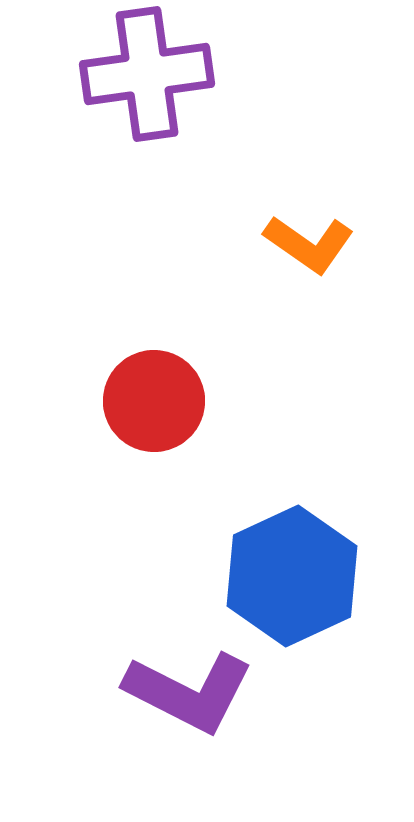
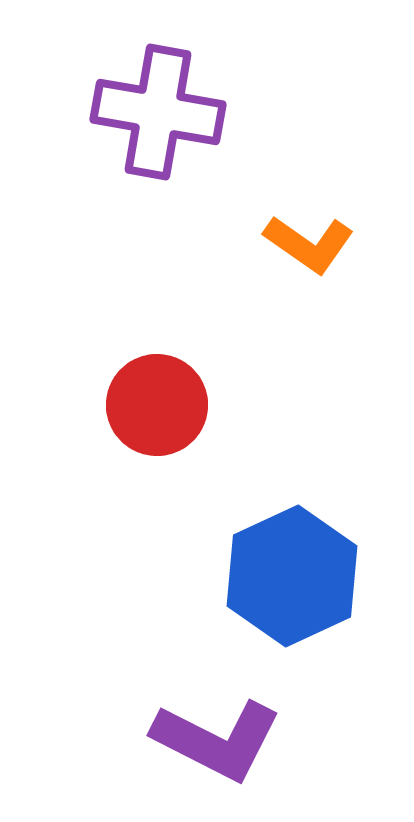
purple cross: moved 11 px right, 38 px down; rotated 18 degrees clockwise
red circle: moved 3 px right, 4 px down
purple L-shape: moved 28 px right, 48 px down
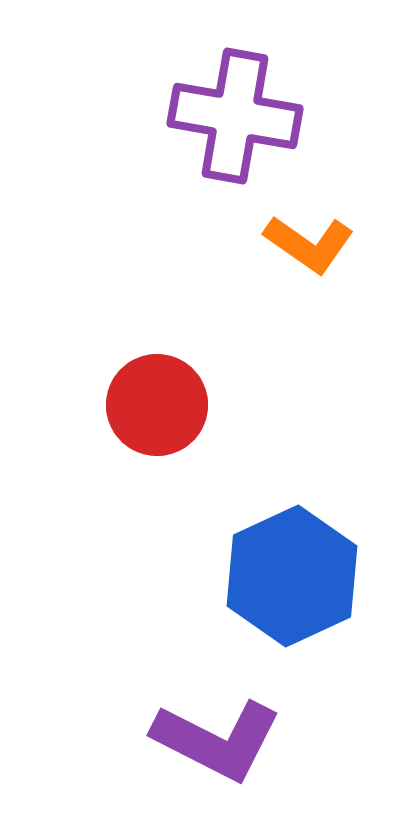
purple cross: moved 77 px right, 4 px down
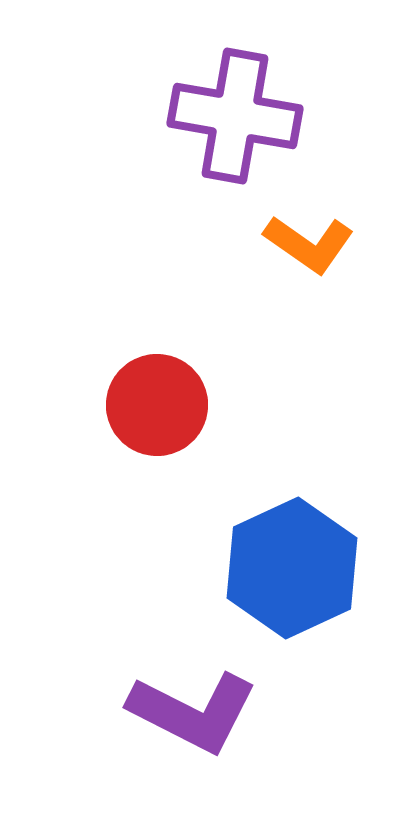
blue hexagon: moved 8 px up
purple L-shape: moved 24 px left, 28 px up
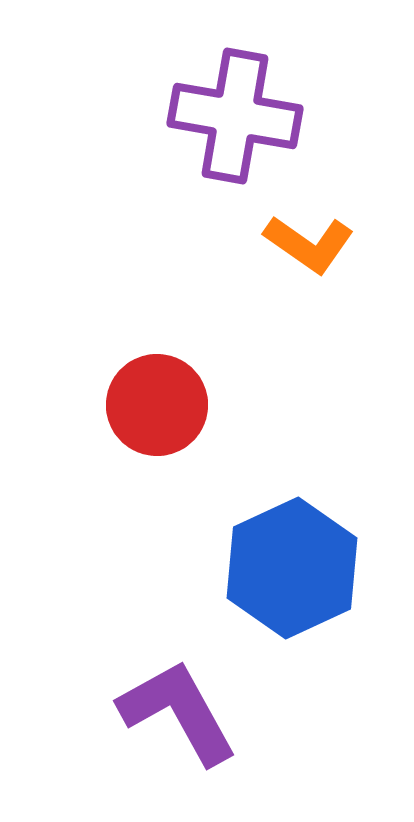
purple L-shape: moved 15 px left; rotated 146 degrees counterclockwise
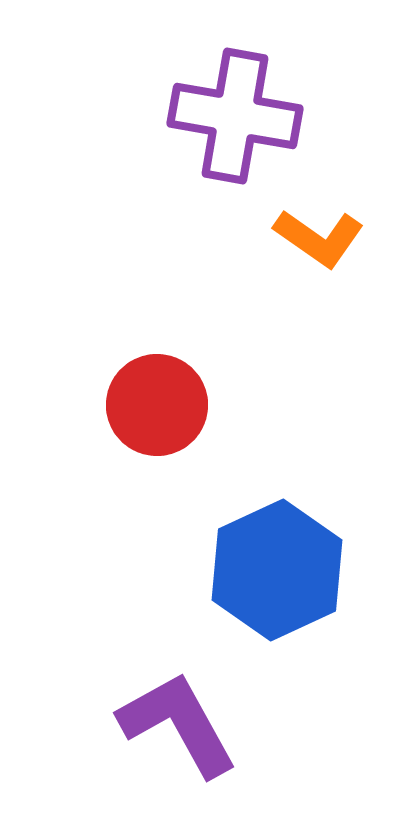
orange L-shape: moved 10 px right, 6 px up
blue hexagon: moved 15 px left, 2 px down
purple L-shape: moved 12 px down
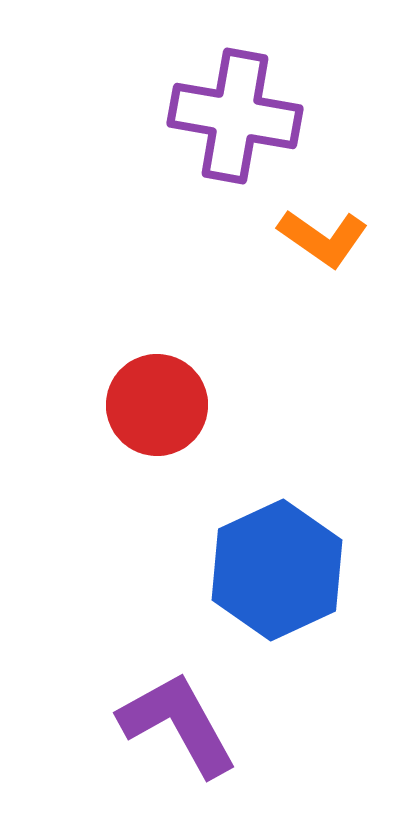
orange L-shape: moved 4 px right
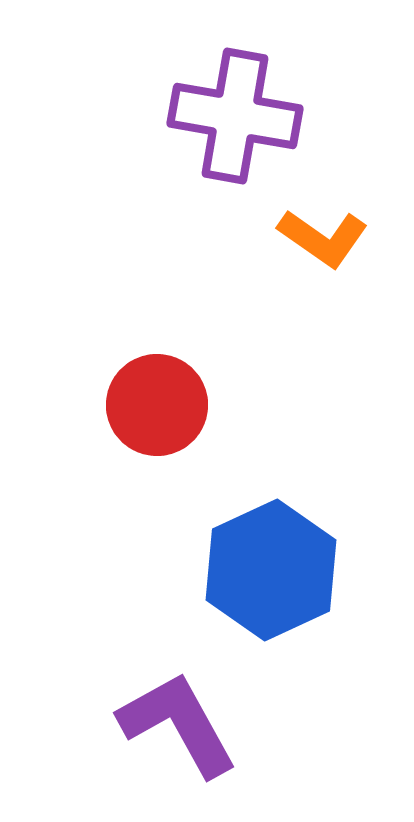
blue hexagon: moved 6 px left
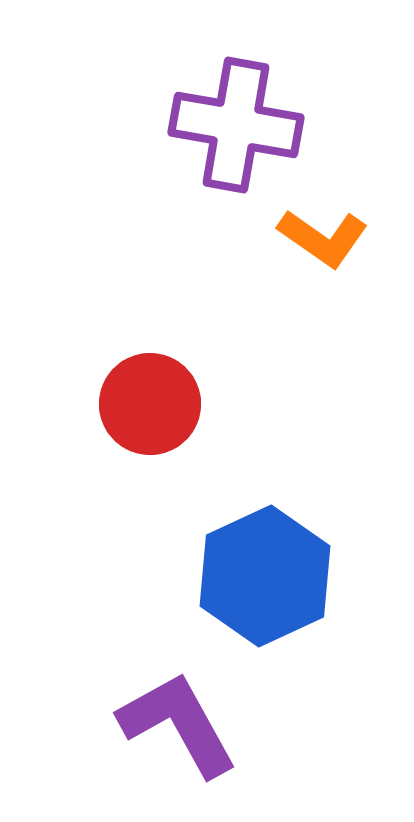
purple cross: moved 1 px right, 9 px down
red circle: moved 7 px left, 1 px up
blue hexagon: moved 6 px left, 6 px down
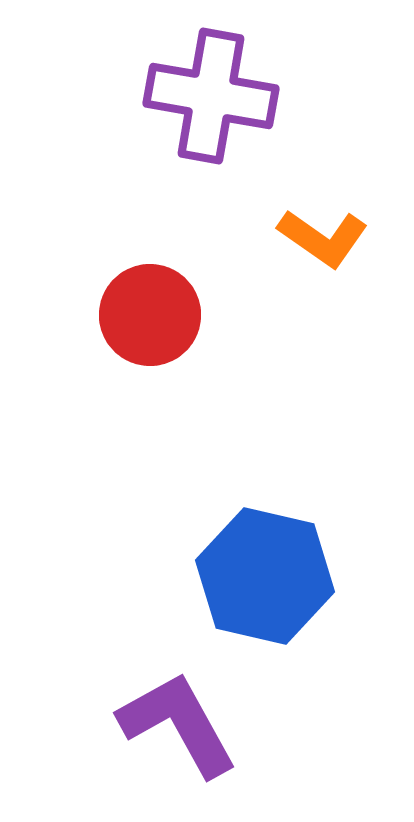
purple cross: moved 25 px left, 29 px up
red circle: moved 89 px up
blue hexagon: rotated 22 degrees counterclockwise
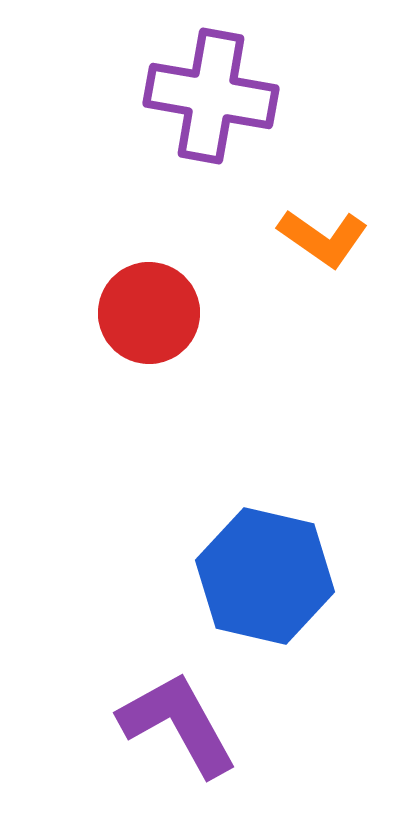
red circle: moved 1 px left, 2 px up
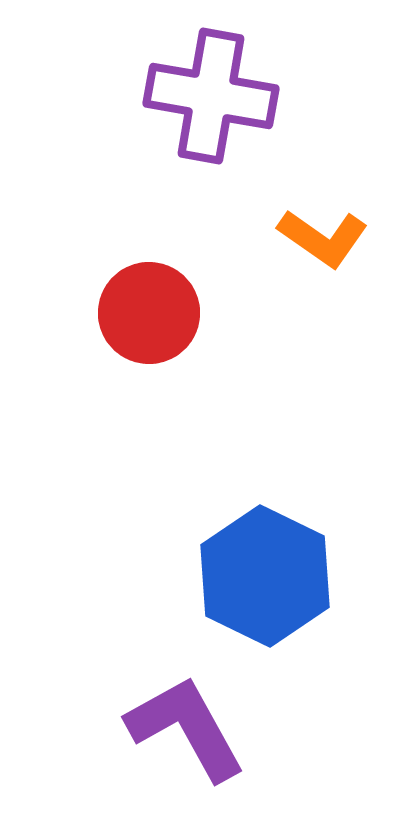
blue hexagon: rotated 13 degrees clockwise
purple L-shape: moved 8 px right, 4 px down
